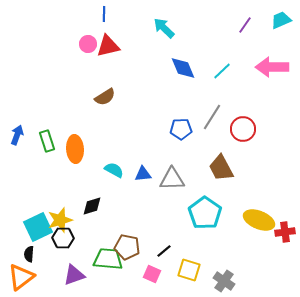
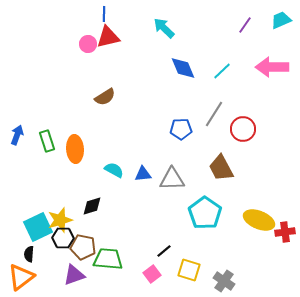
red triangle: moved 9 px up
gray line: moved 2 px right, 3 px up
brown pentagon: moved 44 px left
pink square: rotated 30 degrees clockwise
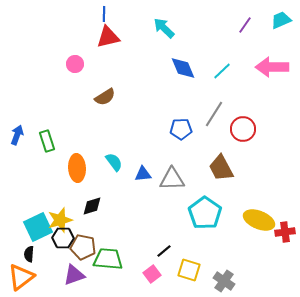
pink circle: moved 13 px left, 20 px down
orange ellipse: moved 2 px right, 19 px down
cyan semicircle: moved 8 px up; rotated 24 degrees clockwise
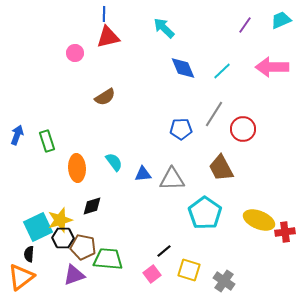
pink circle: moved 11 px up
